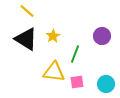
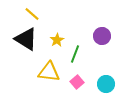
yellow line: moved 5 px right, 3 px down
yellow star: moved 4 px right, 4 px down
yellow triangle: moved 5 px left
pink square: rotated 32 degrees counterclockwise
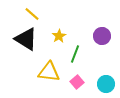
yellow star: moved 2 px right, 4 px up
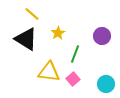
yellow star: moved 1 px left, 3 px up
pink square: moved 4 px left, 3 px up
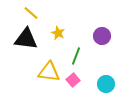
yellow line: moved 1 px left, 1 px up
yellow star: rotated 16 degrees counterclockwise
black triangle: rotated 25 degrees counterclockwise
green line: moved 1 px right, 2 px down
pink square: moved 1 px down
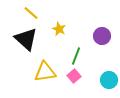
yellow star: moved 1 px right, 4 px up
black triangle: rotated 35 degrees clockwise
yellow triangle: moved 4 px left; rotated 15 degrees counterclockwise
pink square: moved 1 px right, 4 px up
cyan circle: moved 3 px right, 4 px up
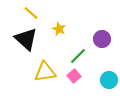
purple circle: moved 3 px down
green line: moved 2 px right; rotated 24 degrees clockwise
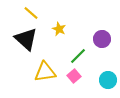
cyan circle: moved 1 px left
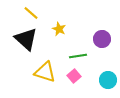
green line: rotated 36 degrees clockwise
yellow triangle: rotated 25 degrees clockwise
